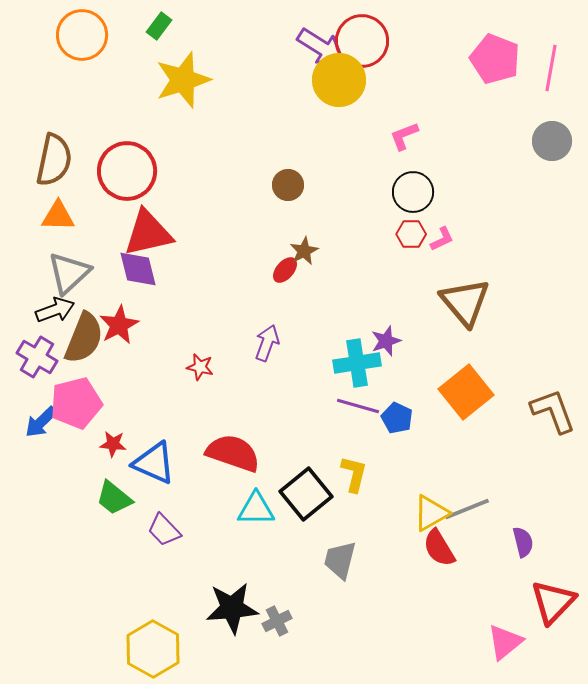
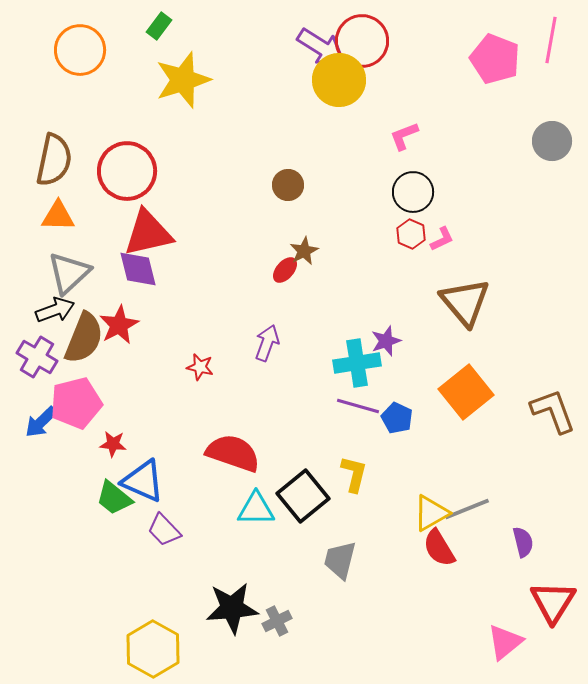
orange circle at (82, 35): moved 2 px left, 15 px down
pink line at (551, 68): moved 28 px up
red hexagon at (411, 234): rotated 24 degrees clockwise
blue triangle at (154, 463): moved 11 px left, 18 px down
black square at (306, 494): moved 3 px left, 2 px down
red triangle at (553, 602): rotated 12 degrees counterclockwise
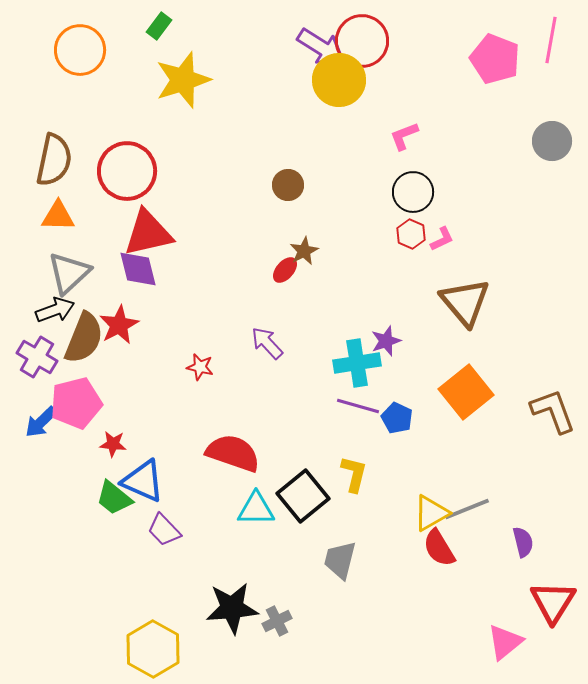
purple arrow at (267, 343): rotated 63 degrees counterclockwise
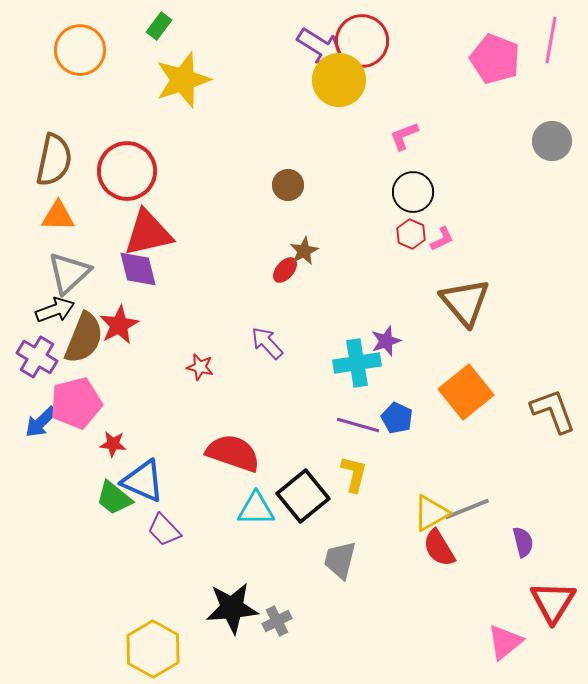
purple line at (358, 406): moved 19 px down
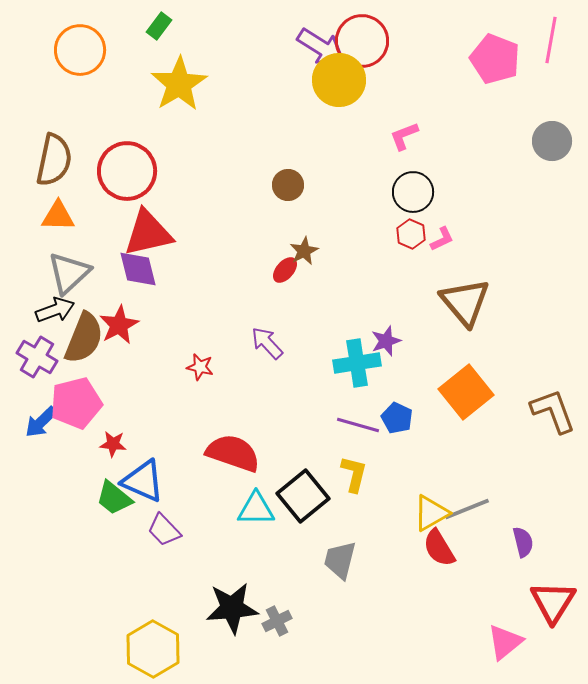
yellow star at (183, 80): moved 4 px left, 4 px down; rotated 14 degrees counterclockwise
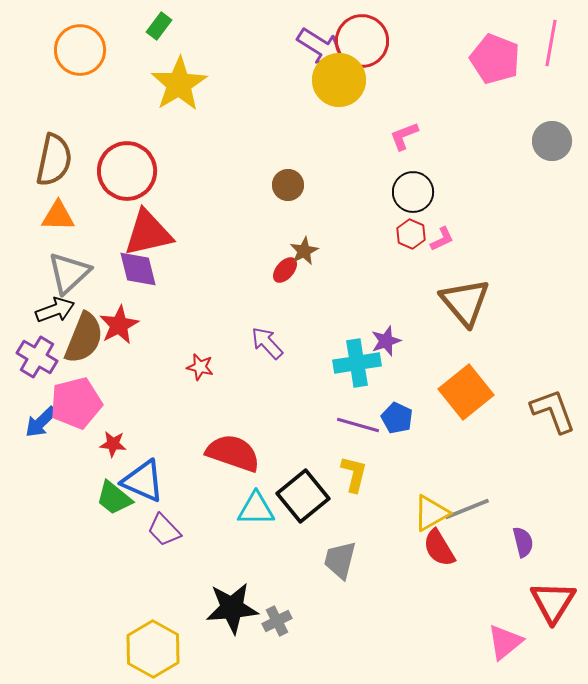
pink line at (551, 40): moved 3 px down
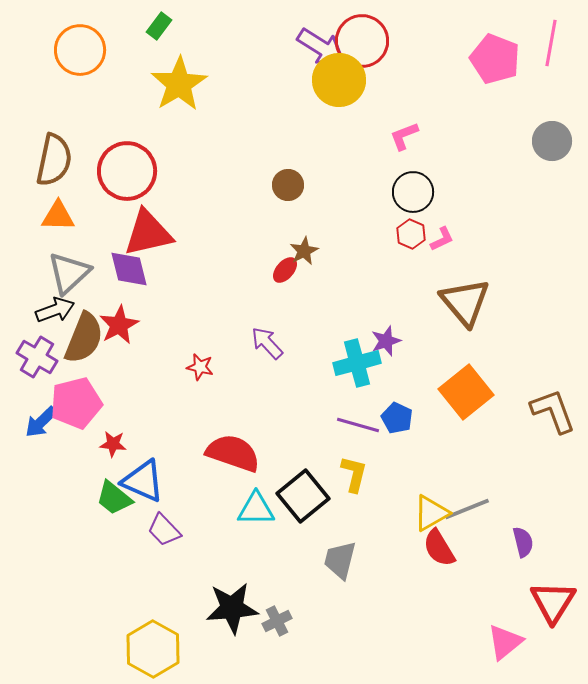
purple diamond at (138, 269): moved 9 px left
cyan cross at (357, 363): rotated 6 degrees counterclockwise
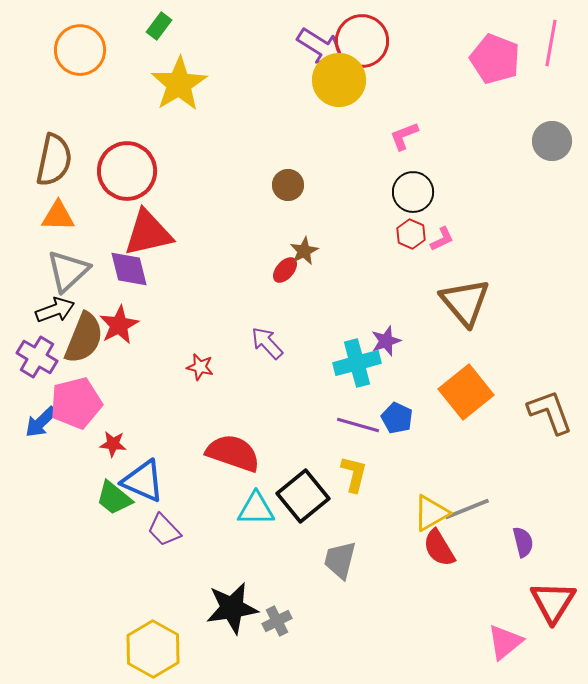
gray triangle at (69, 273): moved 1 px left, 2 px up
brown L-shape at (553, 411): moved 3 px left, 1 px down
black star at (232, 608): rotated 4 degrees counterclockwise
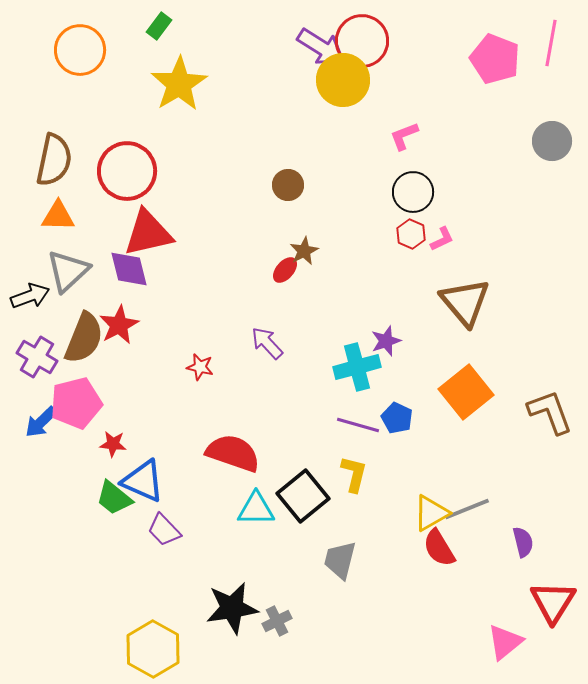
yellow circle at (339, 80): moved 4 px right
black arrow at (55, 310): moved 25 px left, 14 px up
cyan cross at (357, 363): moved 4 px down
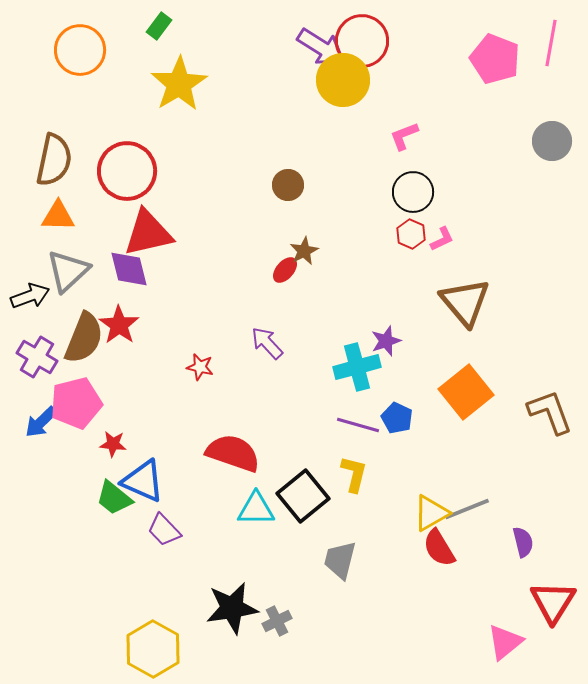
red star at (119, 325): rotated 9 degrees counterclockwise
